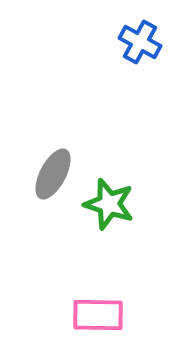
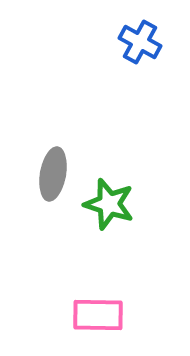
gray ellipse: rotated 18 degrees counterclockwise
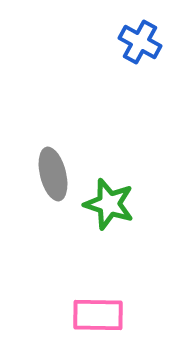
gray ellipse: rotated 24 degrees counterclockwise
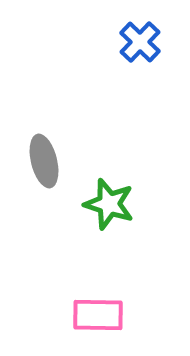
blue cross: rotated 15 degrees clockwise
gray ellipse: moved 9 px left, 13 px up
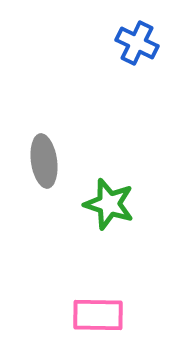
blue cross: moved 3 px left, 1 px down; rotated 18 degrees counterclockwise
gray ellipse: rotated 6 degrees clockwise
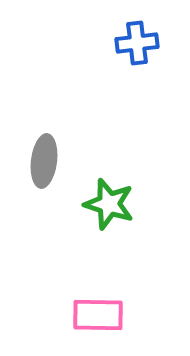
blue cross: rotated 33 degrees counterclockwise
gray ellipse: rotated 15 degrees clockwise
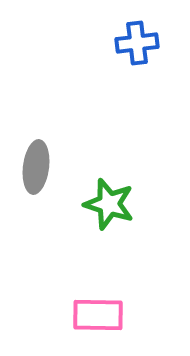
gray ellipse: moved 8 px left, 6 px down
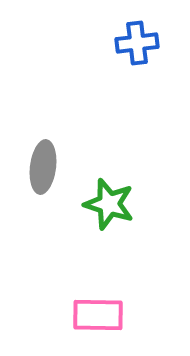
gray ellipse: moved 7 px right
